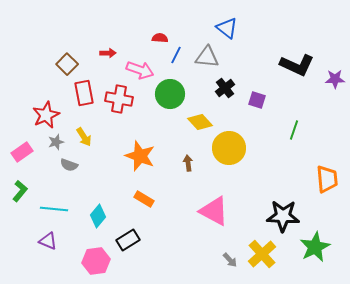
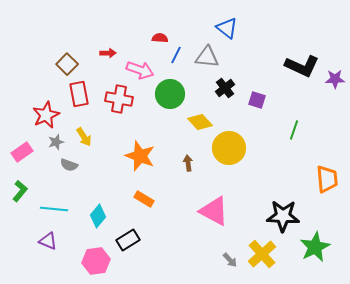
black L-shape: moved 5 px right, 1 px down
red rectangle: moved 5 px left, 1 px down
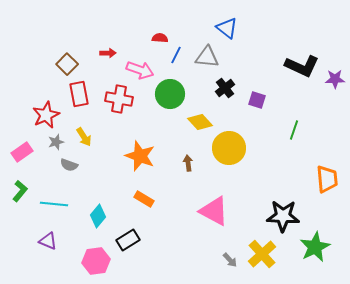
cyan line: moved 5 px up
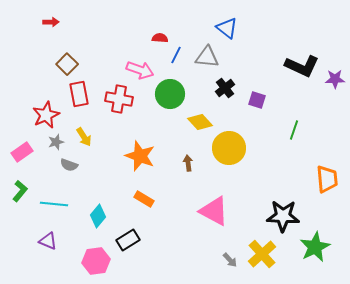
red arrow: moved 57 px left, 31 px up
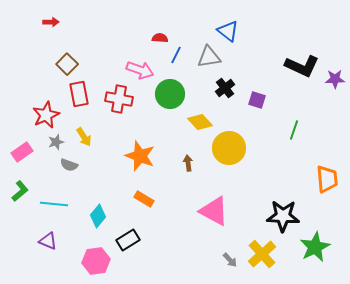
blue triangle: moved 1 px right, 3 px down
gray triangle: moved 2 px right; rotated 15 degrees counterclockwise
green L-shape: rotated 10 degrees clockwise
